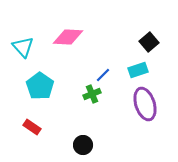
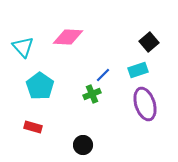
red rectangle: moved 1 px right; rotated 18 degrees counterclockwise
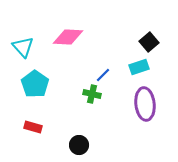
cyan rectangle: moved 1 px right, 3 px up
cyan pentagon: moved 5 px left, 2 px up
green cross: rotated 36 degrees clockwise
purple ellipse: rotated 12 degrees clockwise
black circle: moved 4 px left
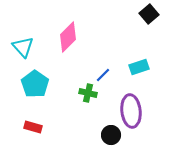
pink diamond: rotated 48 degrees counterclockwise
black square: moved 28 px up
green cross: moved 4 px left, 1 px up
purple ellipse: moved 14 px left, 7 px down
black circle: moved 32 px right, 10 px up
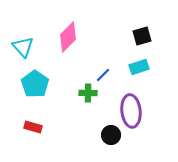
black square: moved 7 px left, 22 px down; rotated 24 degrees clockwise
green cross: rotated 12 degrees counterclockwise
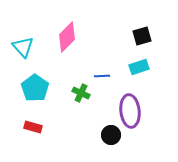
pink diamond: moved 1 px left
blue line: moved 1 px left, 1 px down; rotated 42 degrees clockwise
cyan pentagon: moved 4 px down
green cross: moved 7 px left; rotated 24 degrees clockwise
purple ellipse: moved 1 px left
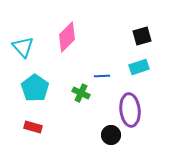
purple ellipse: moved 1 px up
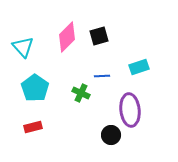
black square: moved 43 px left
red rectangle: rotated 30 degrees counterclockwise
